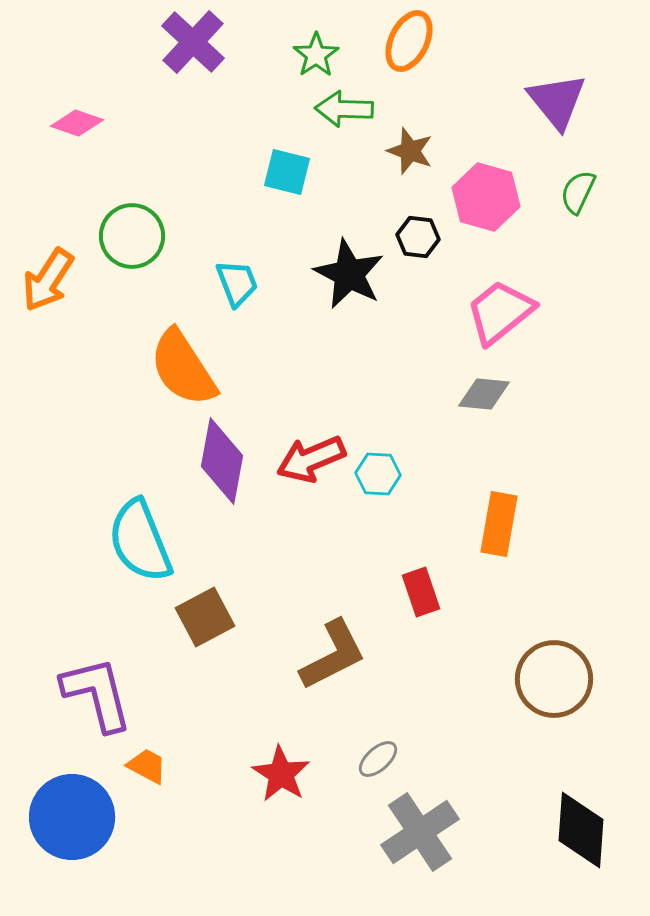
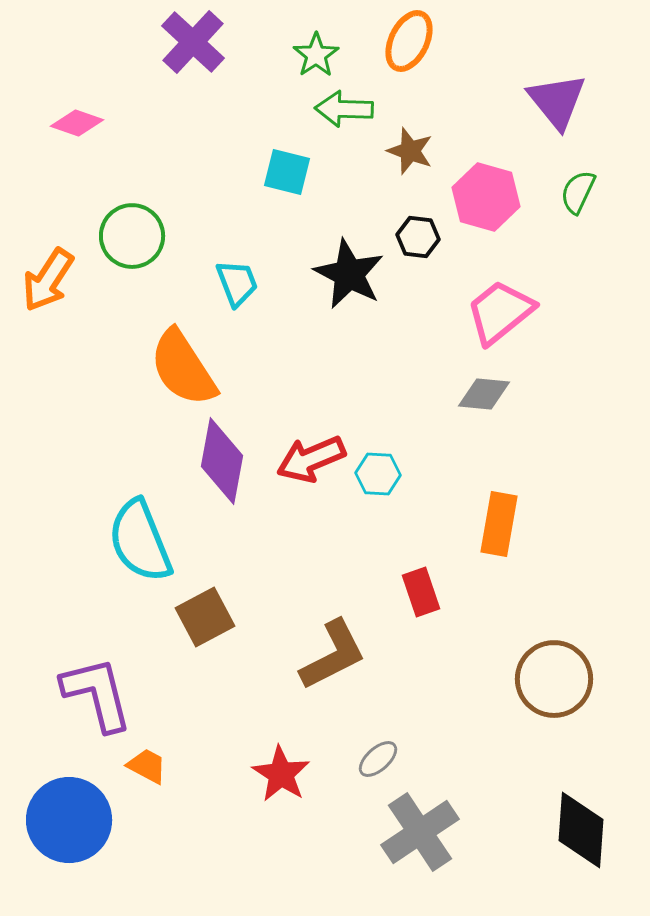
blue circle: moved 3 px left, 3 px down
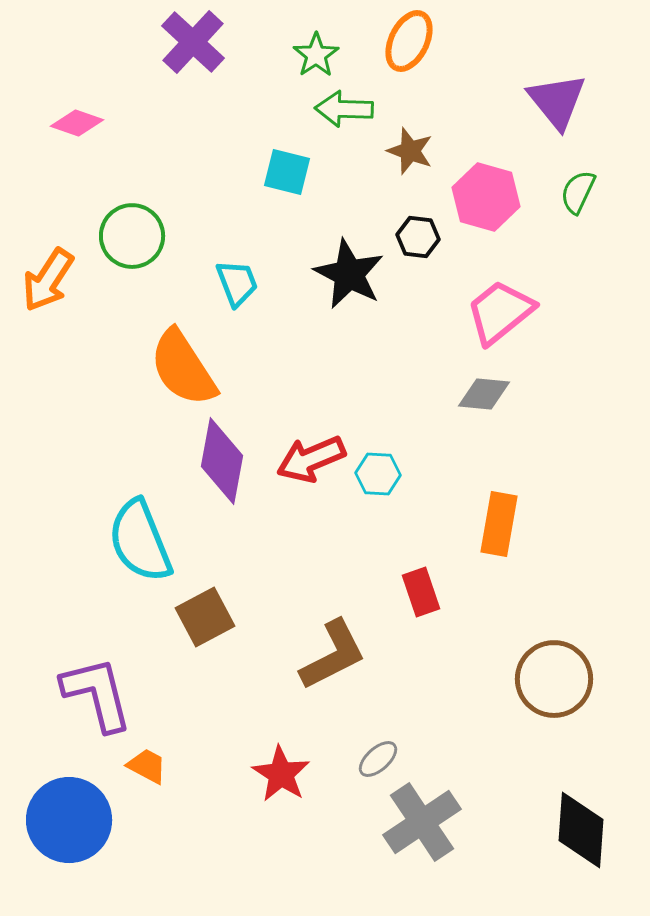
gray cross: moved 2 px right, 10 px up
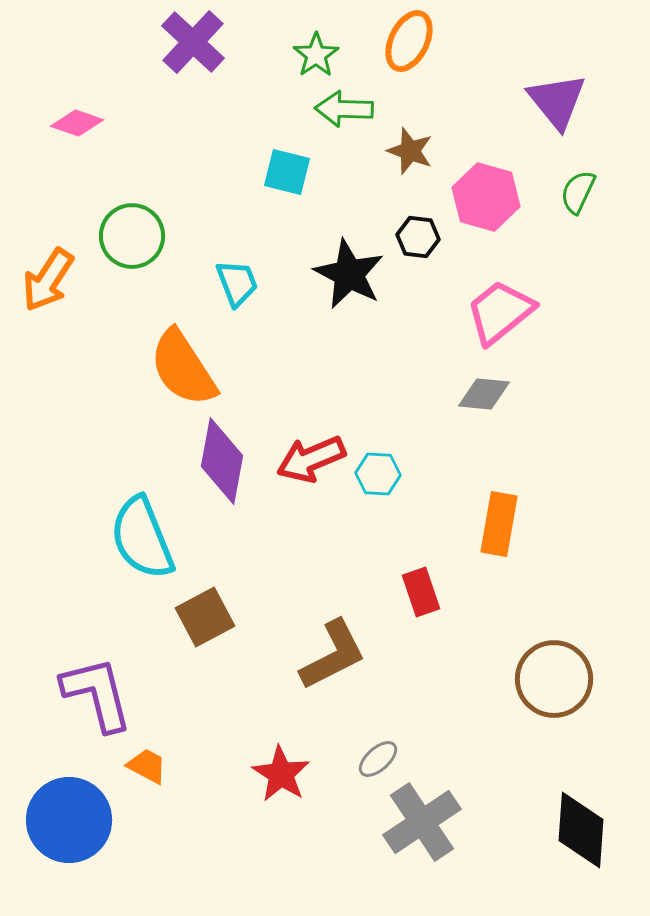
cyan semicircle: moved 2 px right, 3 px up
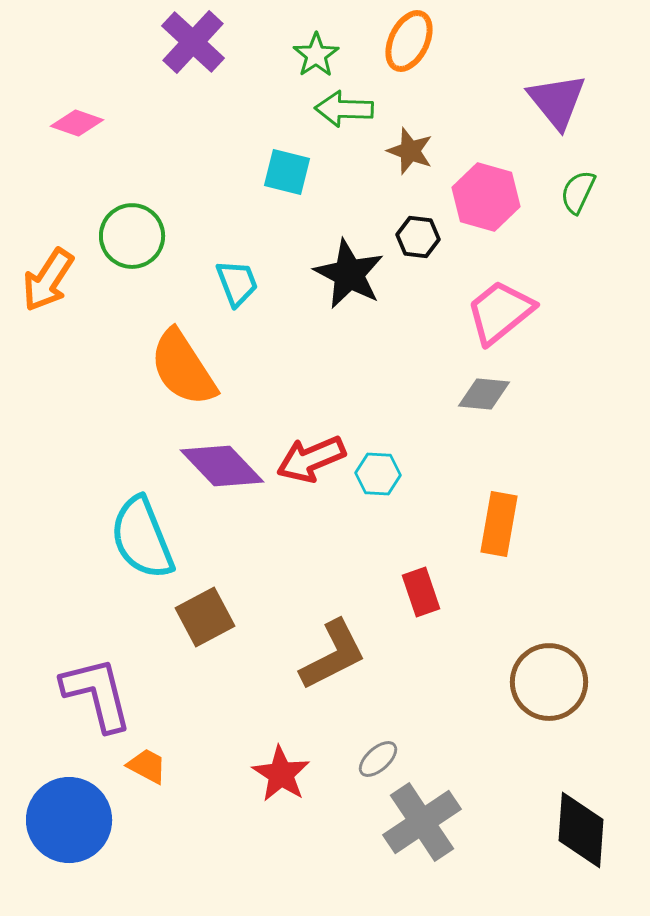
purple diamond: moved 5 px down; rotated 54 degrees counterclockwise
brown circle: moved 5 px left, 3 px down
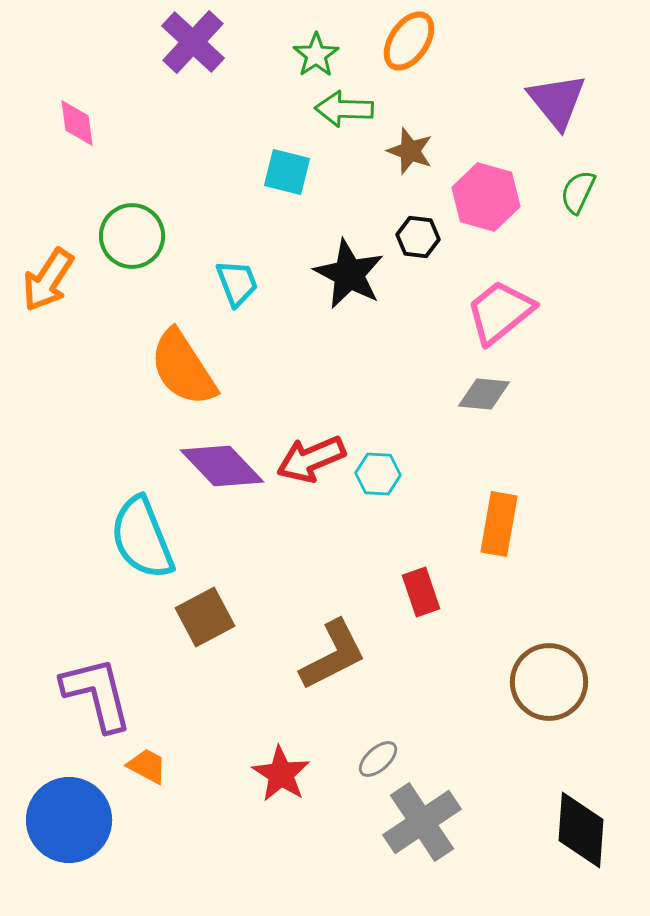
orange ellipse: rotated 8 degrees clockwise
pink diamond: rotated 63 degrees clockwise
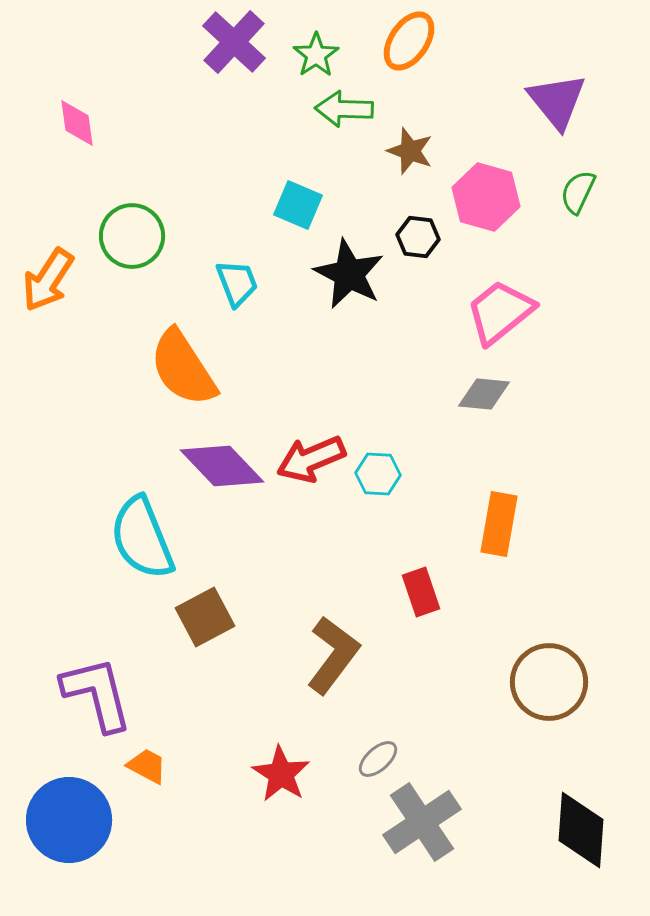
purple cross: moved 41 px right
cyan square: moved 11 px right, 33 px down; rotated 9 degrees clockwise
brown L-shape: rotated 26 degrees counterclockwise
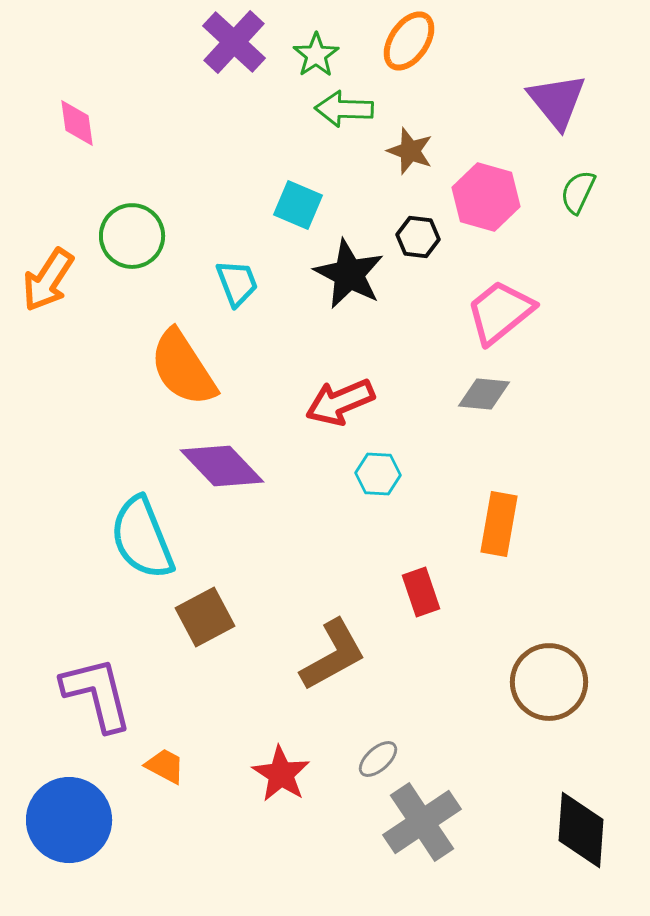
red arrow: moved 29 px right, 57 px up
brown L-shape: rotated 24 degrees clockwise
orange trapezoid: moved 18 px right
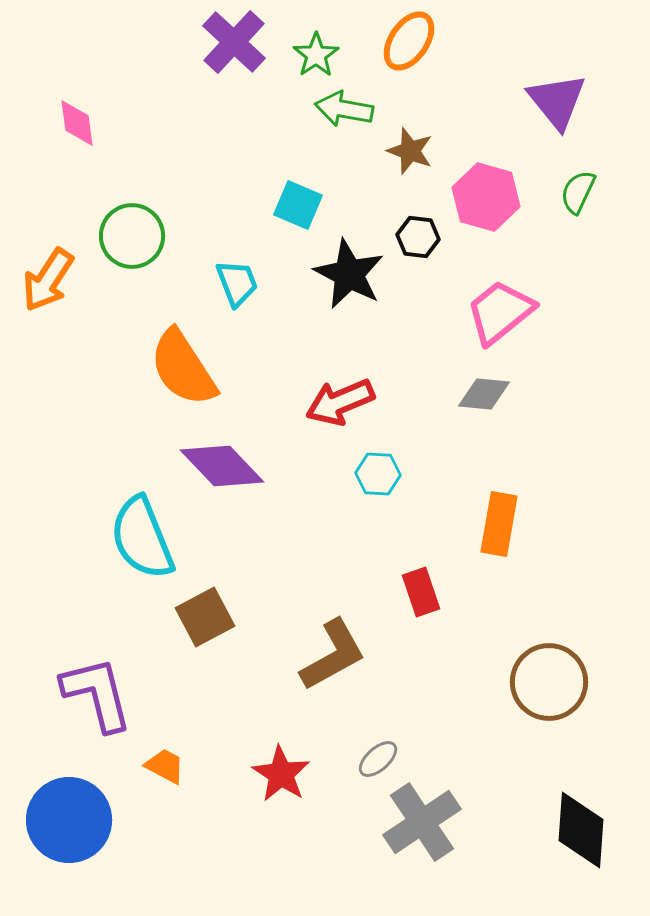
green arrow: rotated 8 degrees clockwise
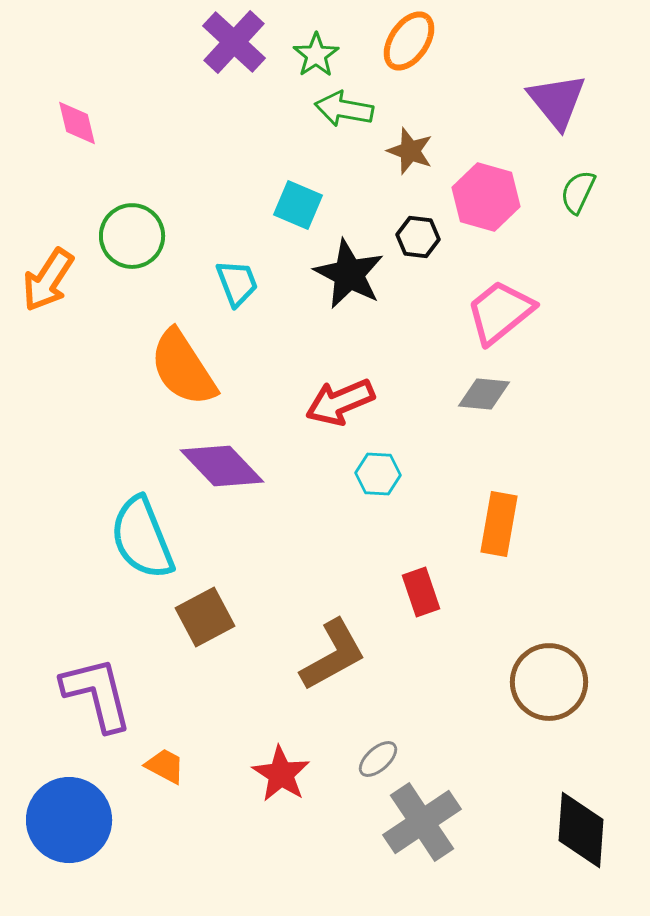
pink diamond: rotated 6 degrees counterclockwise
